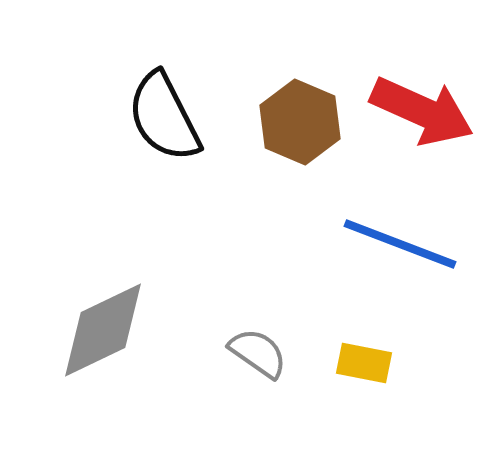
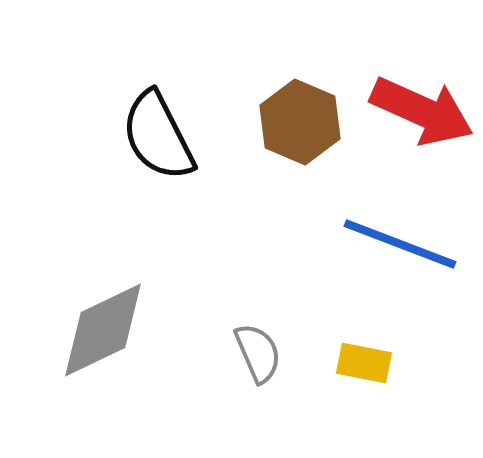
black semicircle: moved 6 px left, 19 px down
gray semicircle: rotated 32 degrees clockwise
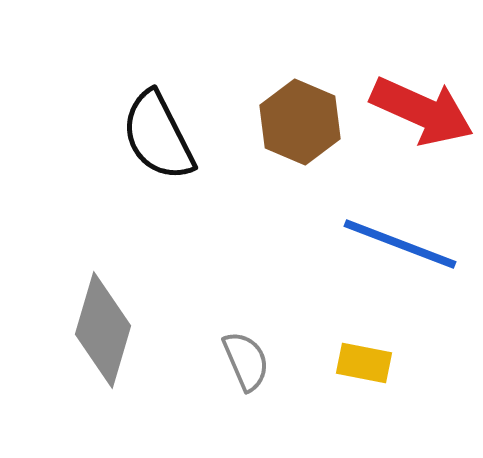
gray diamond: rotated 48 degrees counterclockwise
gray semicircle: moved 12 px left, 8 px down
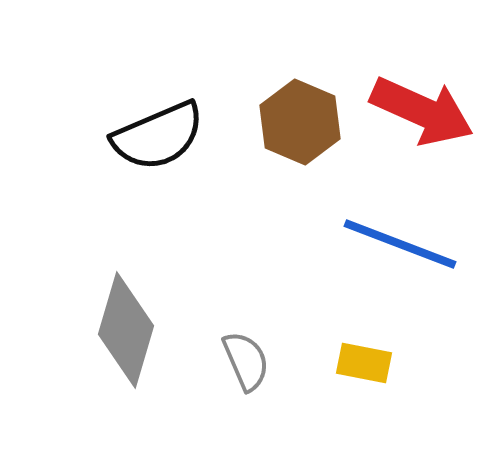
black semicircle: rotated 86 degrees counterclockwise
gray diamond: moved 23 px right
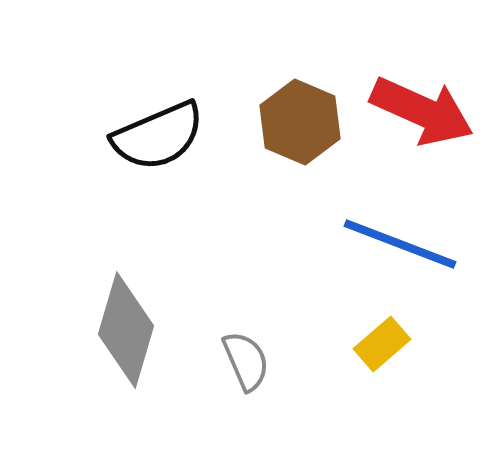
yellow rectangle: moved 18 px right, 19 px up; rotated 52 degrees counterclockwise
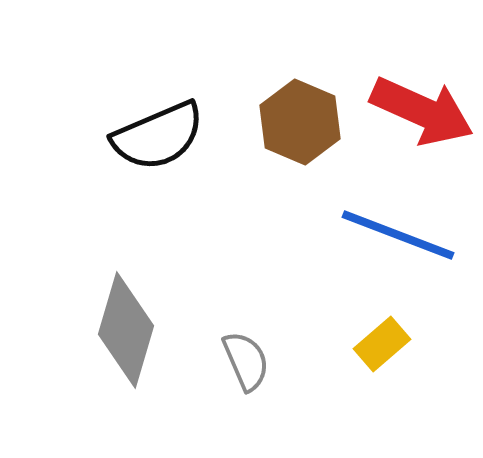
blue line: moved 2 px left, 9 px up
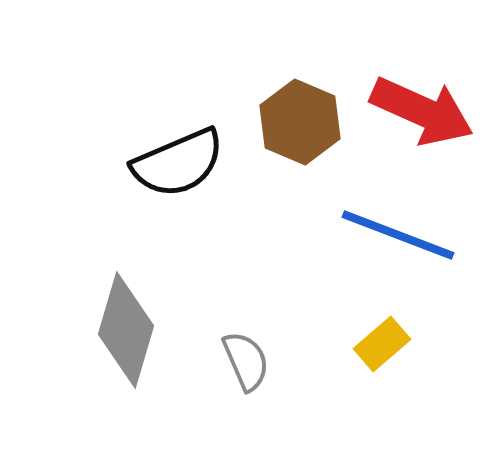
black semicircle: moved 20 px right, 27 px down
